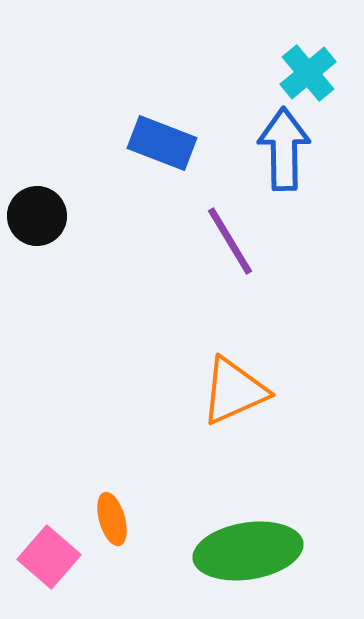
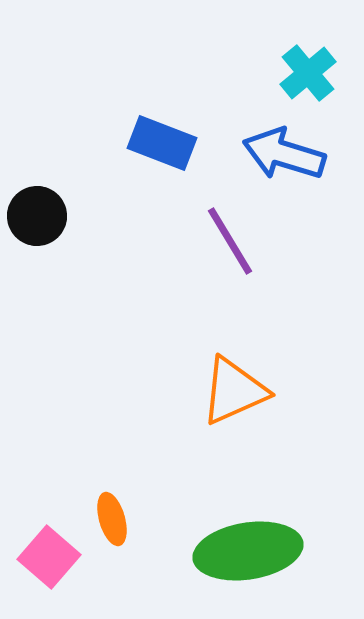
blue arrow: moved 5 px down; rotated 72 degrees counterclockwise
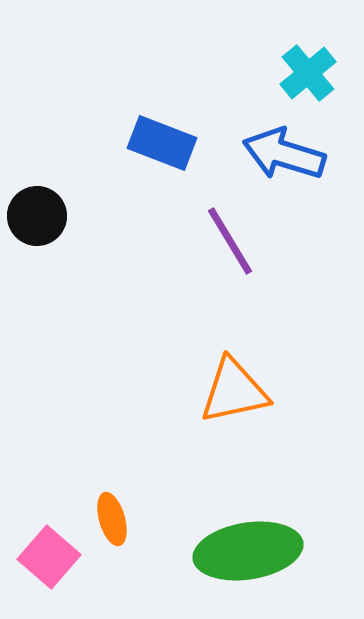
orange triangle: rotated 12 degrees clockwise
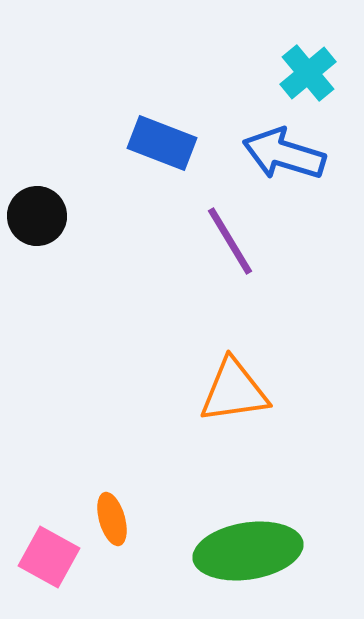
orange triangle: rotated 4 degrees clockwise
pink square: rotated 12 degrees counterclockwise
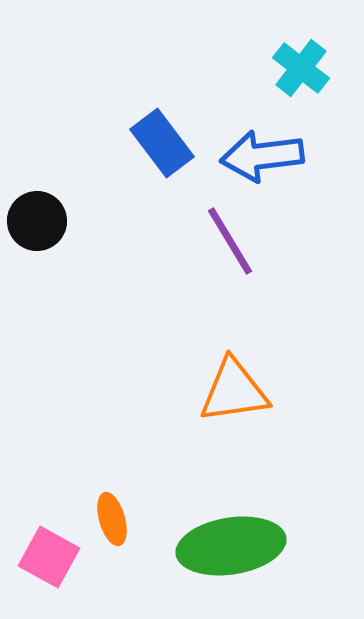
cyan cross: moved 7 px left, 5 px up; rotated 12 degrees counterclockwise
blue rectangle: rotated 32 degrees clockwise
blue arrow: moved 22 px left, 2 px down; rotated 24 degrees counterclockwise
black circle: moved 5 px down
green ellipse: moved 17 px left, 5 px up
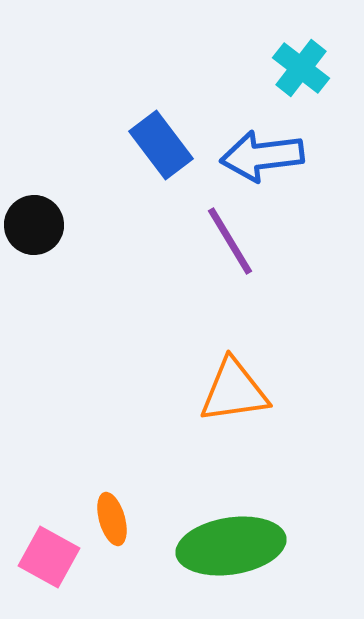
blue rectangle: moved 1 px left, 2 px down
black circle: moved 3 px left, 4 px down
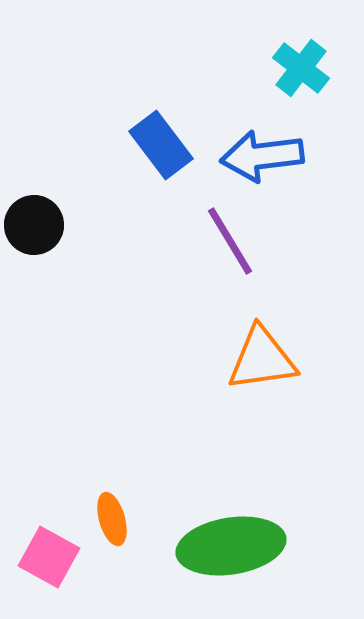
orange triangle: moved 28 px right, 32 px up
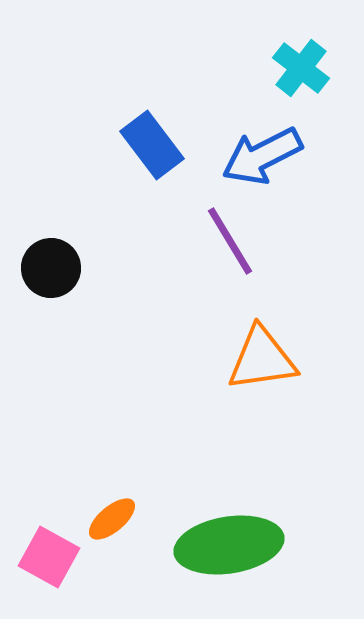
blue rectangle: moved 9 px left
blue arrow: rotated 20 degrees counterclockwise
black circle: moved 17 px right, 43 px down
orange ellipse: rotated 66 degrees clockwise
green ellipse: moved 2 px left, 1 px up
